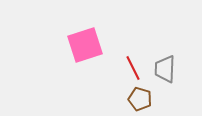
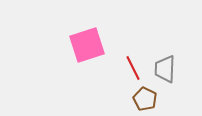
pink square: moved 2 px right
brown pentagon: moved 5 px right; rotated 10 degrees clockwise
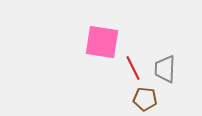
pink square: moved 15 px right, 3 px up; rotated 27 degrees clockwise
brown pentagon: rotated 20 degrees counterclockwise
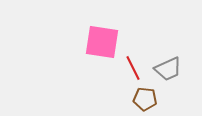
gray trapezoid: moved 3 px right; rotated 116 degrees counterclockwise
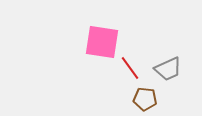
red line: moved 3 px left; rotated 10 degrees counterclockwise
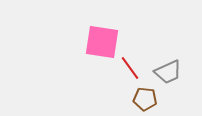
gray trapezoid: moved 3 px down
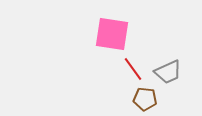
pink square: moved 10 px right, 8 px up
red line: moved 3 px right, 1 px down
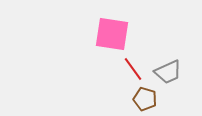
brown pentagon: rotated 10 degrees clockwise
